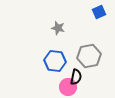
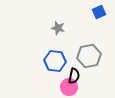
black semicircle: moved 2 px left, 1 px up
pink circle: moved 1 px right
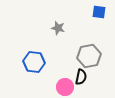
blue square: rotated 32 degrees clockwise
blue hexagon: moved 21 px left, 1 px down
black semicircle: moved 7 px right, 1 px down
pink circle: moved 4 px left
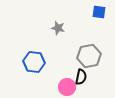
pink circle: moved 2 px right
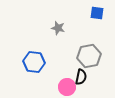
blue square: moved 2 px left, 1 px down
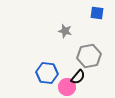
gray star: moved 7 px right, 3 px down
blue hexagon: moved 13 px right, 11 px down
black semicircle: moved 3 px left; rotated 28 degrees clockwise
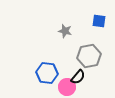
blue square: moved 2 px right, 8 px down
